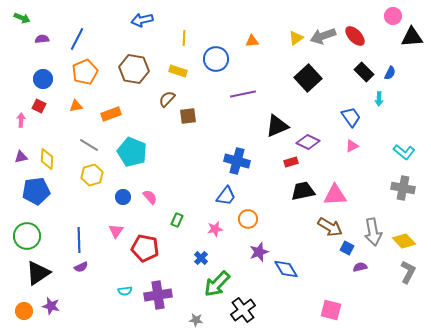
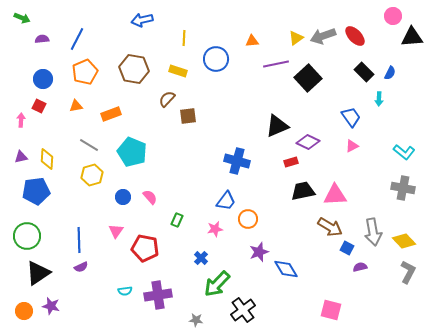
purple line at (243, 94): moved 33 px right, 30 px up
blue trapezoid at (226, 196): moved 5 px down
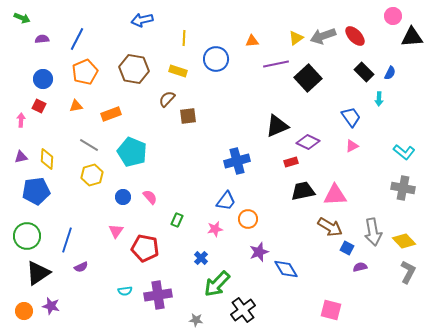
blue cross at (237, 161): rotated 30 degrees counterclockwise
blue line at (79, 240): moved 12 px left; rotated 20 degrees clockwise
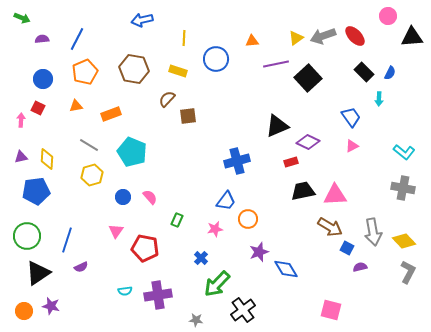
pink circle at (393, 16): moved 5 px left
red square at (39, 106): moved 1 px left, 2 px down
